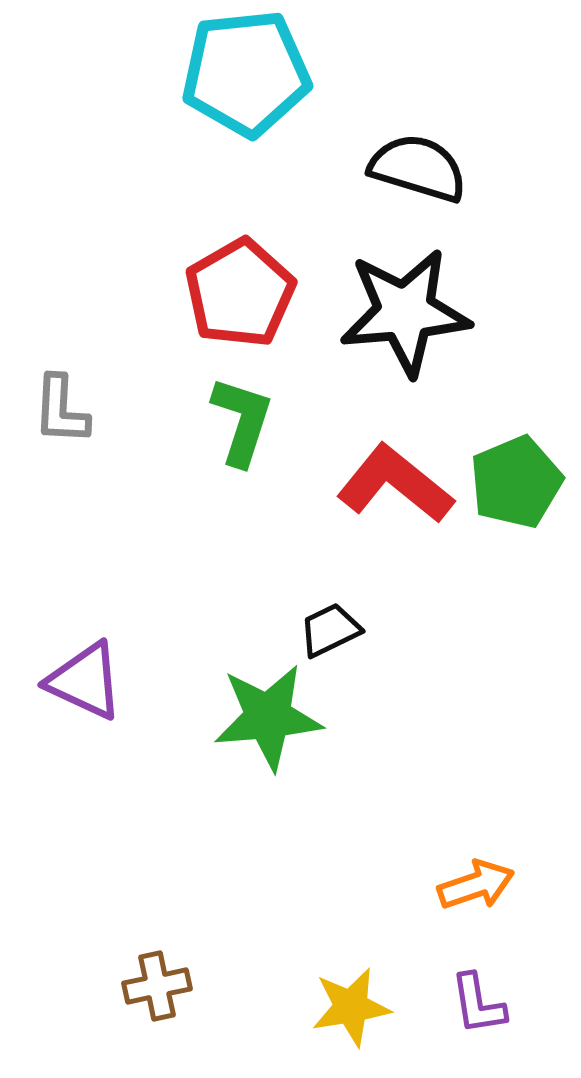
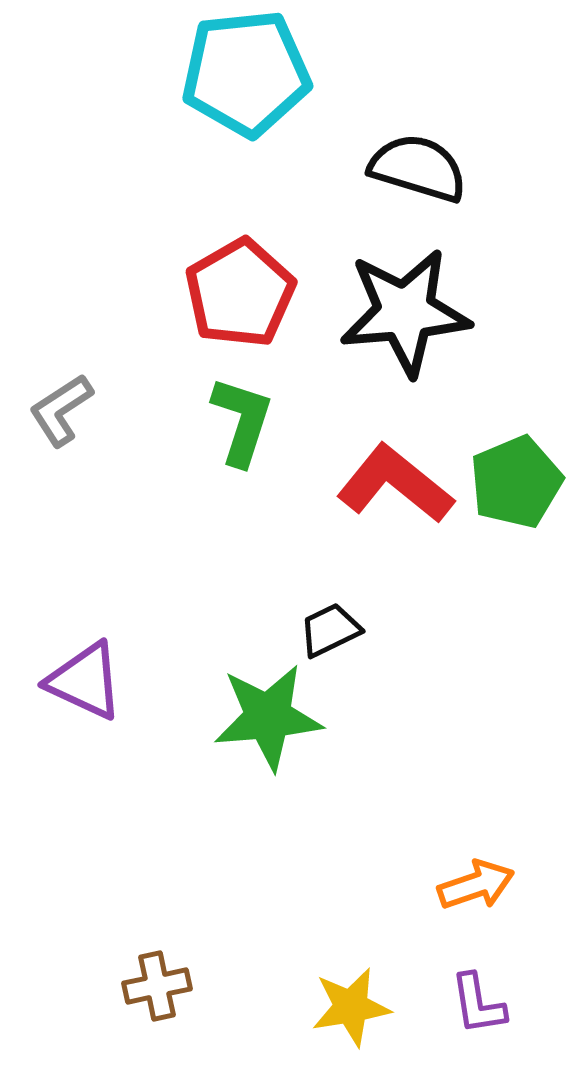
gray L-shape: rotated 54 degrees clockwise
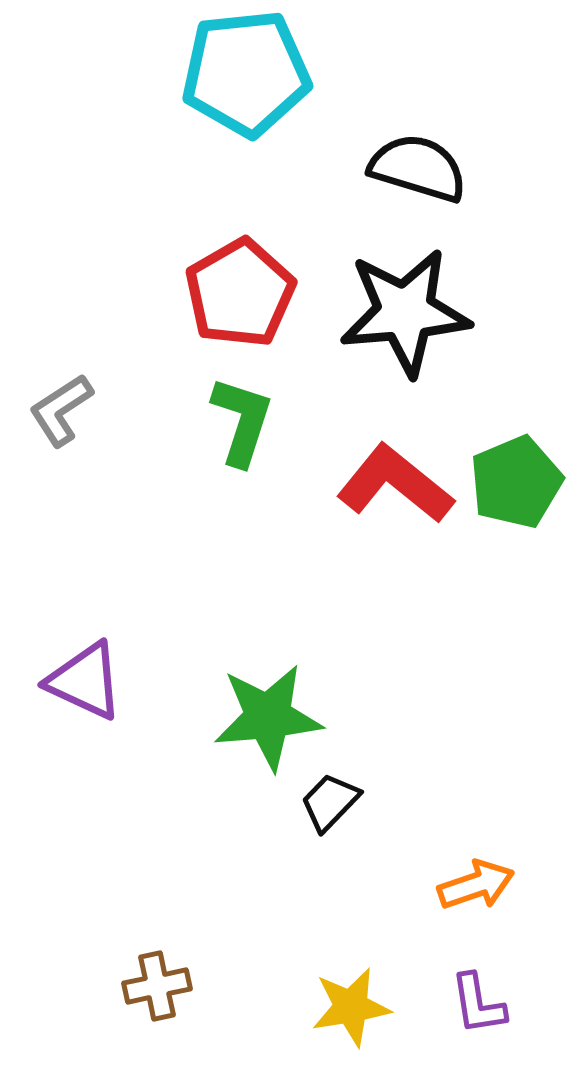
black trapezoid: moved 172 px down; rotated 20 degrees counterclockwise
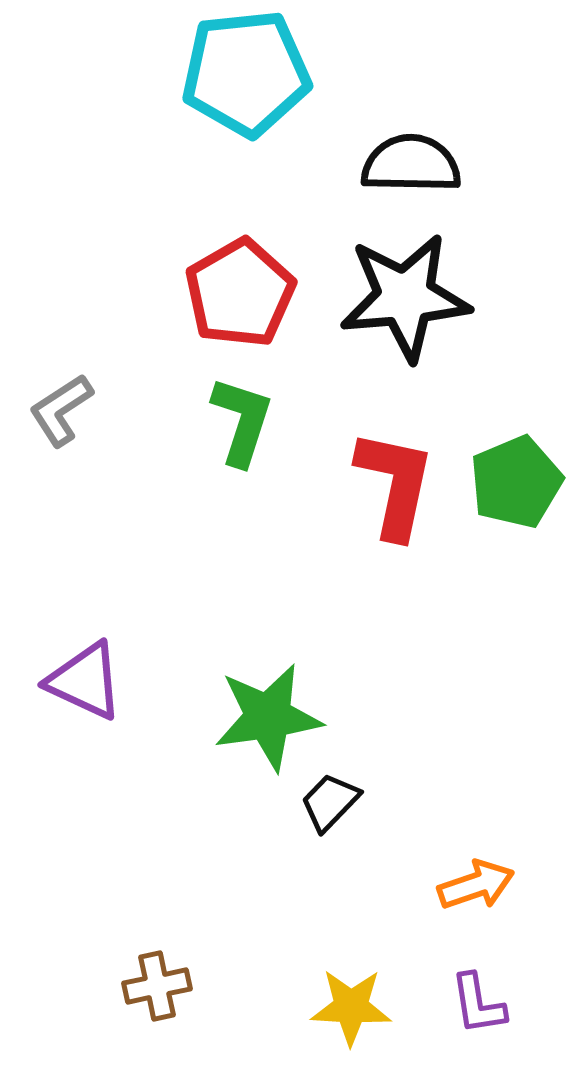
black semicircle: moved 7 px left, 4 px up; rotated 16 degrees counterclockwise
black star: moved 15 px up
red L-shape: rotated 63 degrees clockwise
green star: rotated 3 degrees counterclockwise
yellow star: rotated 12 degrees clockwise
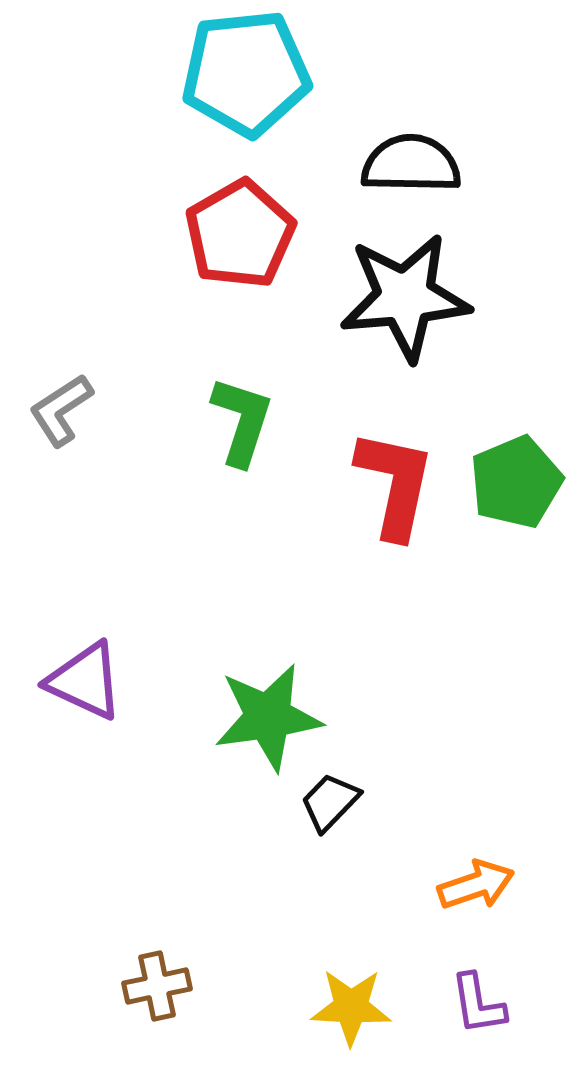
red pentagon: moved 59 px up
